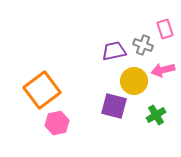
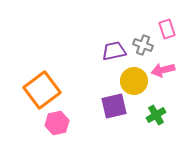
pink rectangle: moved 2 px right
purple square: rotated 28 degrees counterclockwise
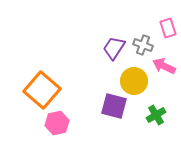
pink rectangle: moved 1 px right, 1 px up
purple trapezoid: moved 3 px up; rotated 45 degrees counterclockwise
pink arrow: moved 1 px right, 4 px up; rotated 40 degrees clockwise
orange square: rotated 12 degrees counterclockwise
purple square: rotated 28 degrees clockwise
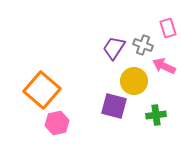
green cross: rotated 24 degrees clockwise
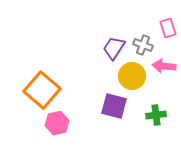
pink arrow: rotated 20 degrees counterclockwise
yellow circle: moved 2 px left, 5 px up
